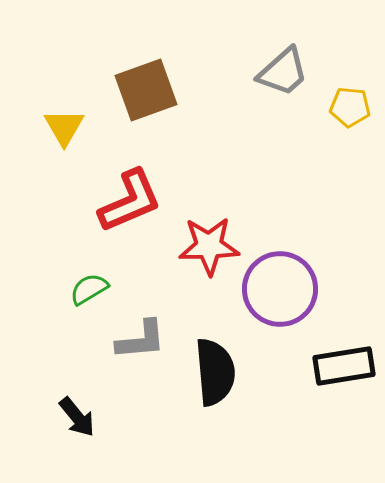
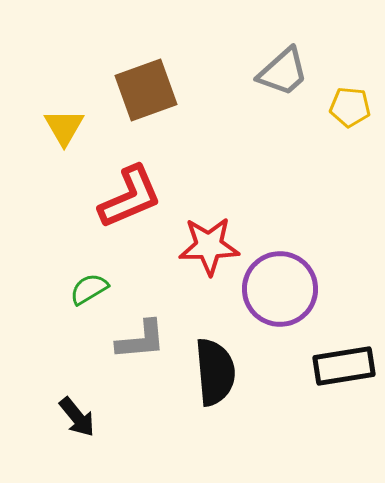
red L-shape: moved 4 px up
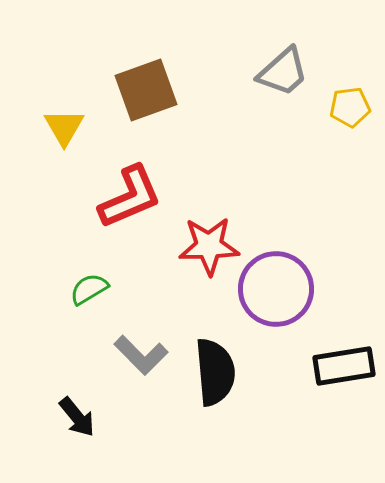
yellow pentagon: rotated 12 degrees counterclockwise
purple circle: moved 4 px left
gray L-shape: moved 15 px down; rotated 50 degrees clockwise
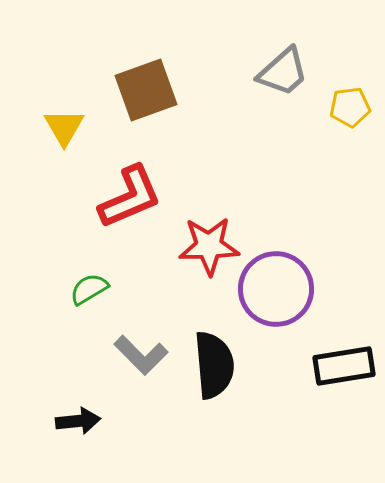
black semicircle: moved 1 px left, 7 px up
black arrow: moved 1 px right, 4 px down; rotated 57 degrees counterclockwise
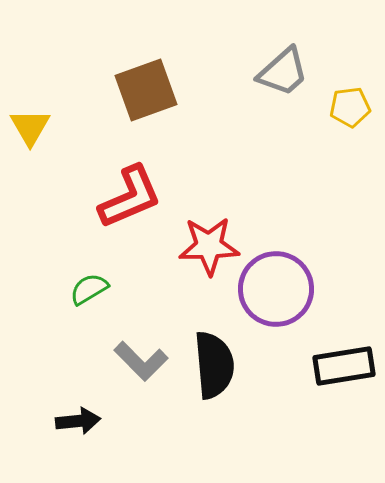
yellow triangle: moved 34 px left
gray L-shape: moved 6 px down
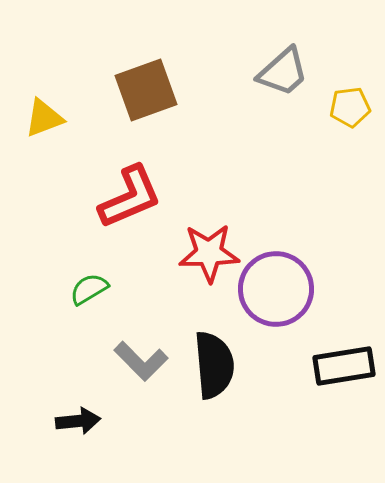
yellow triangle: moved 14 px right, 9 px up; rotated 39 degrees clockwise
red star: moved 7 px down
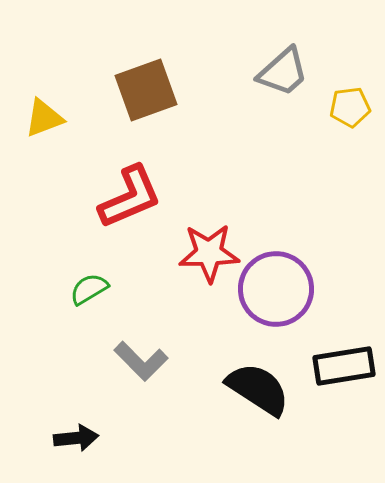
black semicircle: moved 44 px right, 24 px down; rotated 52 degrees counterclockwise
black arrow: moved 2 px left, 17 px down
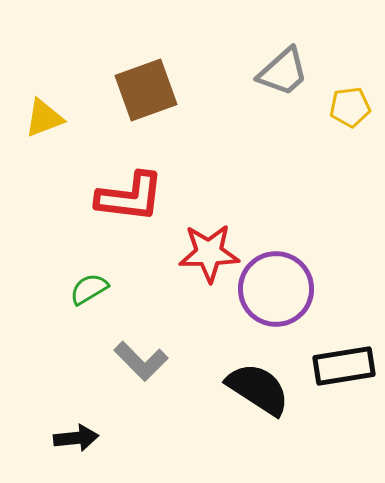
red L-shape: rotated 30 degrees clockwise
